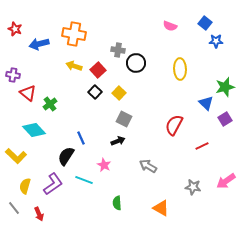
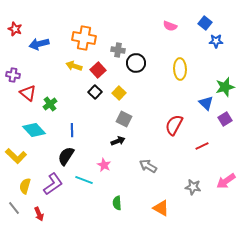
orange cross: moved 10 px right, 4 px down
blue line: moved 9 px left, 8 px up; rotated 24 degrees clockwise
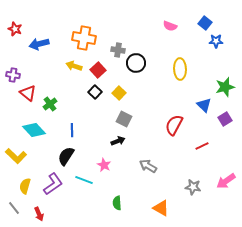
blue triangle: moved 2 px left, 2 px down
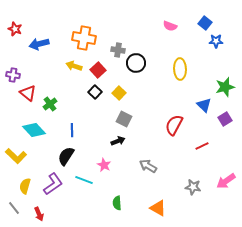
orange triangle: moved 3 px left
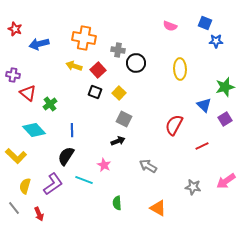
blue square: rotated 16 degrees counterclockwise
black square: rotated 24 degrees counterclockwise
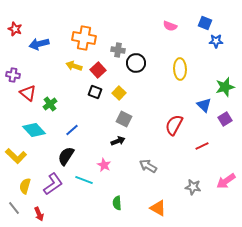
blue line: rotated 48 degrees clockwise
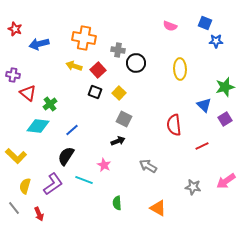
red semicircle: rotated 35 degrees counterclockwise
cyan diamond: moved 4 px right, 4 px up; rotated 40 degrees counterclockwise
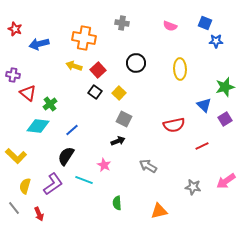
gray cross: moved 4 px right, 27 px up
black square: rotated 16 degrees clockwise
red semicircle: rotated 95 degrees counterclockwise
orange triangle: moved 1 px right, 3 px down; rotated 42 degrees counterclockwise
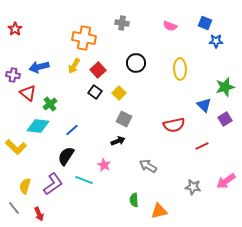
red star: rotated 16 degrees clockwise
blue arrow: moved 23 px down
yellow arrow: rotated 77 degrees counterclockwise
yellow L-shape: moved 9 px up
green semicircle: moved 17 px right, 3 px up
